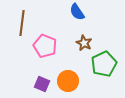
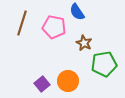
brown line: rotated 10 degrees clockwise
pink pentagon: moved 9 px right, 19 px up; rotated 10 degrees counterclockwise
green pentagon: rotated 15 degrees clockwise
purple square: rotated 28 degrees clockwise
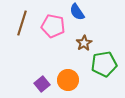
pink pentagon: moved 1 px left, 1 px up
brown star: rotated 14 degrees clockwise
orange circle: moved 1 px up
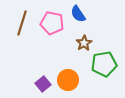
blue semicircle: moved 1 px right, 2 px down
pink pentagon: moved 1 px left, 3 px up
purple square: moved 1 px right
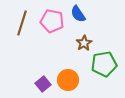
pink pentagon: moved 2 px up
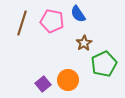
green pentagon: rotated 15 degrees counterclockwise
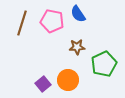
brown star: moved 7 px left, 4 px down; rotated 28 degrees clockwise
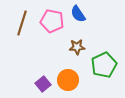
green pentagon: moved 1 px down
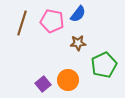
blue semicircle: rotated 108 degrees counterclockwise
brown star: moved 1 px right, 4 px up
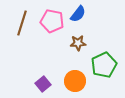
orange circle: moved 7 px right, 1 px down
